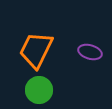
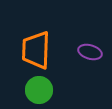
orange trapezoid: rotated 24 degrees counterclockwise
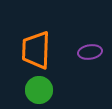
purple ellipse: rotated 25 degrees counterclockwise
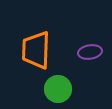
green circle: moved 19 px right, 1 px up
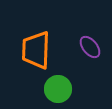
purple ellipse: moved 5 px up; rotated 60 degrees clockwise
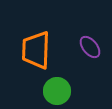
green circle: moved 1 px left, 2 px down
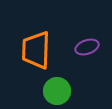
purple ellipse: moved 3 px left; rotated 70 degrees counterclockwise
